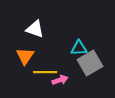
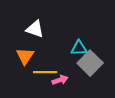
gray square: rotated 15 degrees counterclockwise
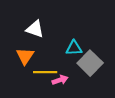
cyan triangle: moved 5 px left
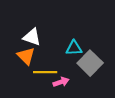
white triangle: moved 3 px left, 8 px down
orange triangle: moved 1 px right; rotated 18 degrees counterclockwise
pink arrow: moved 1 px right, 2 px down
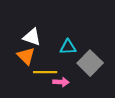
cyan triangle: moved 6 px left, 1 px up
pink arrow: rotated 21 degrees clockwise
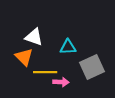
white triangle: moved 2 px right
orange triangle: moved 2 px left, 1 px down
gray square: moved 2 px right, 4 px down; rotated 20 degrees clockwise
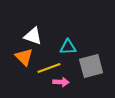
white triangle: moved 1 px left, 1 px up
gray square: moved 1 px left, 1 px up; rotated 10 degrees clockwise
yellow line: moved 4 px right, 4 px up; rotated 20 degrees counterclockwise
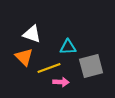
white triangle: moved 1 px left, 2 px up
